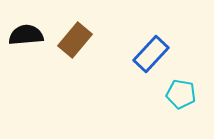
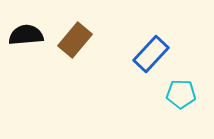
cyan pentagon: rotated 8 degrees counterclockwise
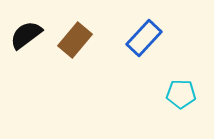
black semicircle: rotated 32 degrees counterclockwise
blue rectangle: moved 7 px left, 16 px up
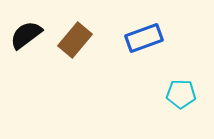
blue rectangle: rotated 27 degrees clockwise
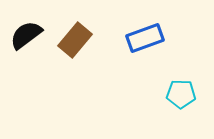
blue rectangle: moved 1 px right
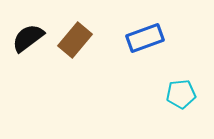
black semicircle: moved 2 px right, 3 px down
cyan pentagon: rotated 8 degrees counterclockwise
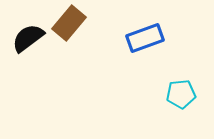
brown rectangle: moved 6 px left, 17 px up
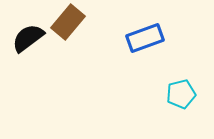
brown rectangle: moved 1 px left, 1 px up
cyan pentagon: rotated 8 degrees counterclockwise
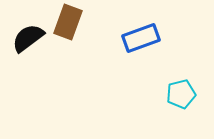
brown rectangle: rotated 20 degrees counterclockwise
blue rectangle: moved 4 px left
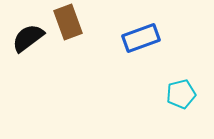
brown rectangle: rotated 40 degrees counterclockwise
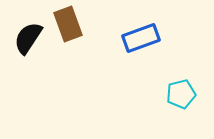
brown rectangle: moved 2 px down
black semicircle: rotated 20 degrees counterclockwise
